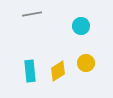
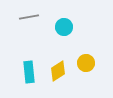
gray line: moved 3 px left, 3 px down
cyan circle: moved 17 px left, 1 px down
cyan rectangle: moved 1 px left, 1 px down
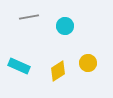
cyan circle: moved 1 px right, 1 px up
yellow circle: moved 2 px right
cyan rectangle: moved 10 px left, 6 px up; rotated 60 degrees counterclockwise
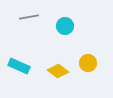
yellow diamond: rotated 70 degrees clockwise
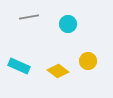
cyan circle: moved 3 px right, 2 px up
yellow circle: moved 2 px up
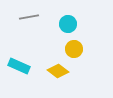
yellow circle: moved 14 px left, 12 px up
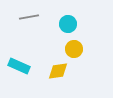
yellow diamond: rotated 45 degrees counterclockwise
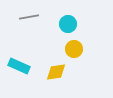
yellow diamond: moved 2 px left, 1 px down
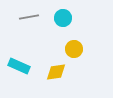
cyan circle: moved 5 px left, 6 px up
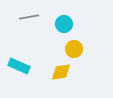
cyan circle: moved 1 px right, 6 px down
yellow diamond: moved 5 px right
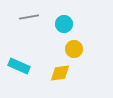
yellow diamond: moved 1 px left, 1 px down
